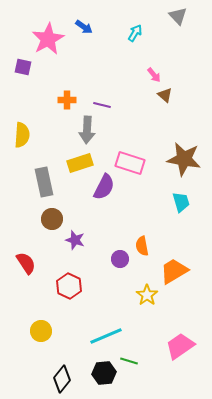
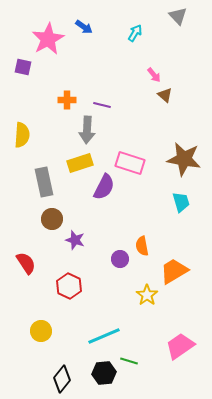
cyan line: moved 2 px left
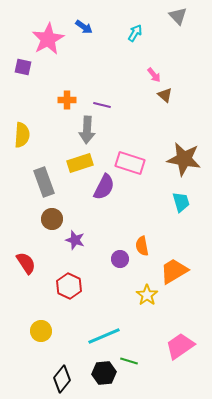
gray rectangle: rotated 8 degrees counterclockwise
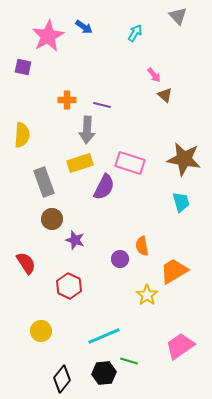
pink star: moved 3 px up
